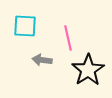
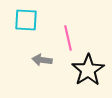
cyan square: moved 1 px right, 6 px up
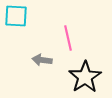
cyan square: moved 10 px left, 4 px up
black star: moved 3 px left, 7 px down
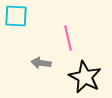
gray arrow: moved 1 px left, 3 px down
black star: rotated 12 degrees counterclockwise
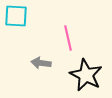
black star: moved 1 px right, 2 px up
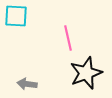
gray arrow: moved 14 px left, 21 px down
black star: moved 2 px up; rotated 24 degrees clockwise
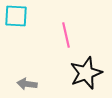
pink line: moved 2 px left, 3 px up
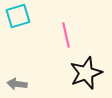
cyan square: moved 2 px right; rotated 20 degrees counterclockwise
gray arrow: moved 10 px left
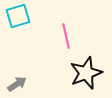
pink line: moved 1 px down
gray arrow: rotated 138 degrees clockwise
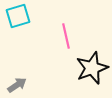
black star: moved 6 px right, 5 px up
gray arrow: moved 1 px down
